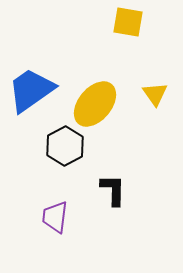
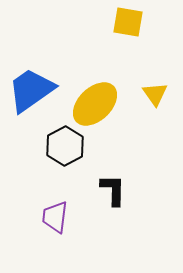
yellow ellipse: rotated 6 degrees clockwise
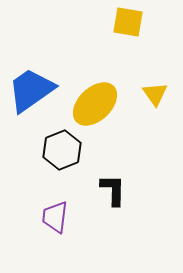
black hexagon: moved 3 px left, 4 px down; rotated 6 degrees clockwise
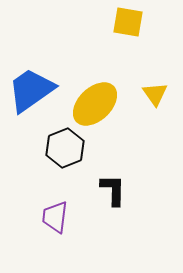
black hexagon: moved 3 px right, 2 px up
